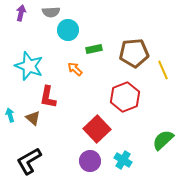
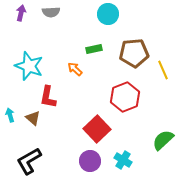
cyan circle: moved 40 px right, 16 px up
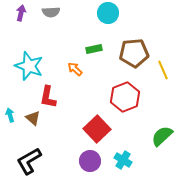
cyan circle: moved 1 px up
green semicircle: moved 1 px left, 4 px up
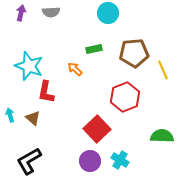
red L-shape: moved 2 px left, 5 px up
green semicircle: rotated 45 degrees clockwise
cyan cross: moved 3 px left
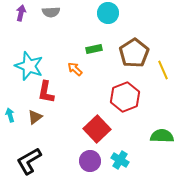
brown pentagon: rotated 28 degrees counterclockwise
brown triangle: moved 2 px right, 1 px up; rotated 42 degrees clockwise
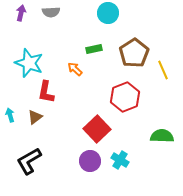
cyan star: moved 3 px up
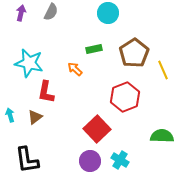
gray semicircle: rotated 60 degrees counterclockwise
cyan star: rotated 8 degrees counterclockwise
black L-shape: moved 2 px left, 1 px up; rotated 68 degrees counterclockwise
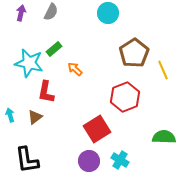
green rectangle: moved 40 px left; rotated 28 degrees counterclockwise
red square: rotated 12 degrees clockwise
green semicircle: moved 2 px right, 1 px down
purple circle: moved 1 px left
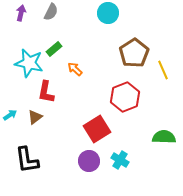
cyan arrow: rotated 72 degrees clockwise
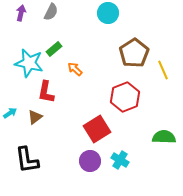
cyan arrow: moved 2 px up
purple circle: moved 1 px right
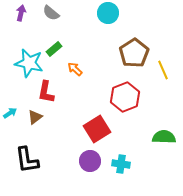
gray semicircle: moved 1 px down; rotated 102 degrees clockwise
cyan cross: moved 1 px right, 4 px down; rotated 24 degrees counterclockwise
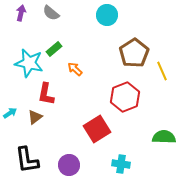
cyan circle: moved 1 px left, 2 px down
yellow line: moved 1 px left, 1 px down
red L-shape: moved 2 px down
purple circle: moved 21 px left, 4 px down
